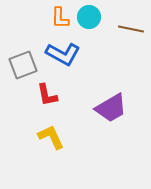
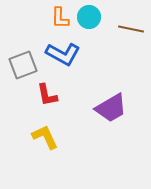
yellow L-shape: moved 6 px left
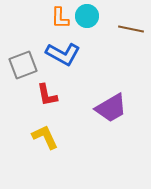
cyan circle: moved 2 px left, 1 px up
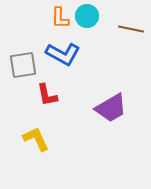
gray square: rotated 12 degrees clockwise
yellow L-shape: moved 9 px left, 2 px down
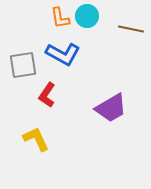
orange L-shape: rotated 10 degrees counterclockwise
red L-shape: rotated 45 degrees clockwise
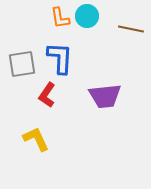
blue L-shape: moved 3 px left, 4 px down; rotated 116 degrees counterclockwise
gray square: moved 1 px left, 1 px up
purple trapezoid: moved 6 px left, 12 px up; rotated 24 degrees clockwise
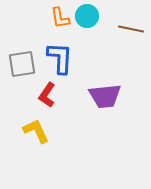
yellow L-shape: moved 8 px up
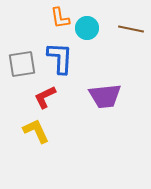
cyan circle: moved 12 px down
red L-shape: moved 2 px left, 2 px down; rotated 30 degrees clockwise
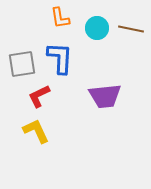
cyan circle: moved 10 px right
red L-shape: moved 6 px left, 1 px up
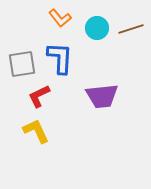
orange L-shape: rotated 30 degrees counterclockwise
brown line: rotated 30 degrees counterclockwise
purple trapezoid: moved 3 px left
